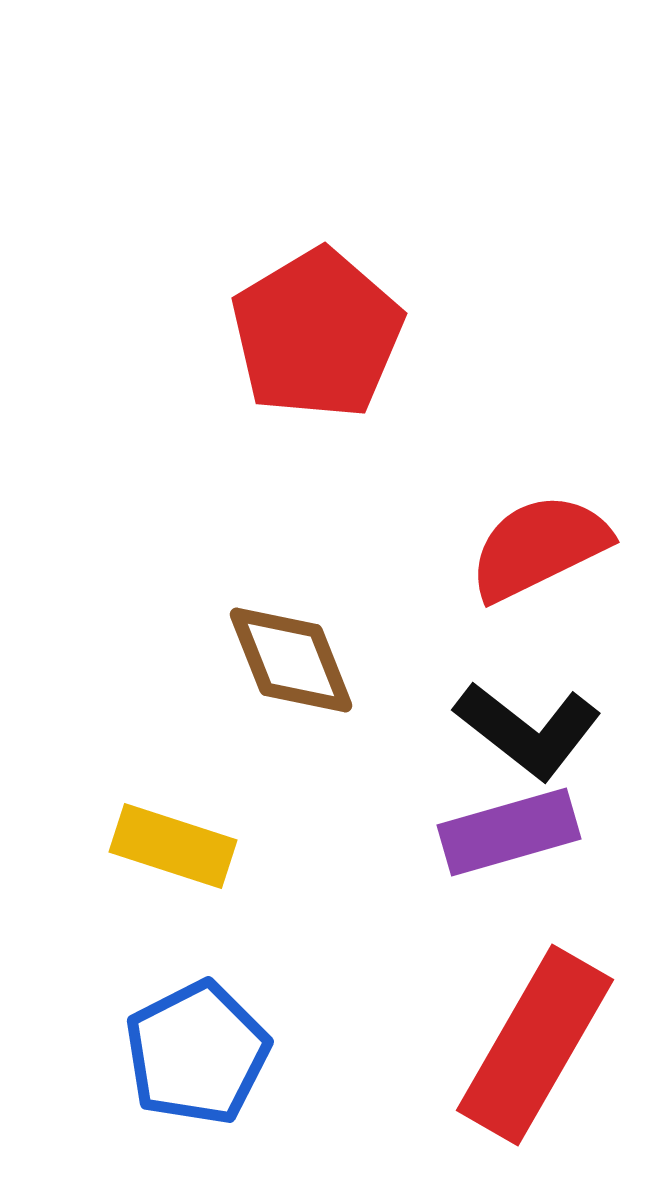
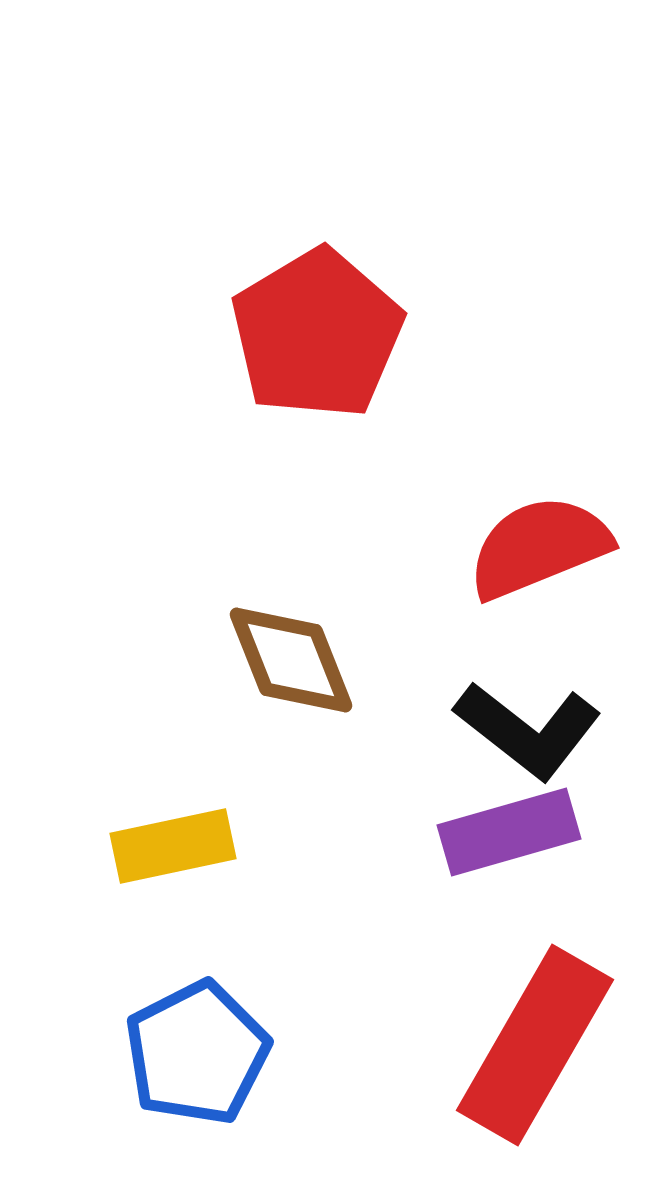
red semicircle: rotated 4 degrees clockwise
yellow rectangle: rotated 30 degrees counterclockwise
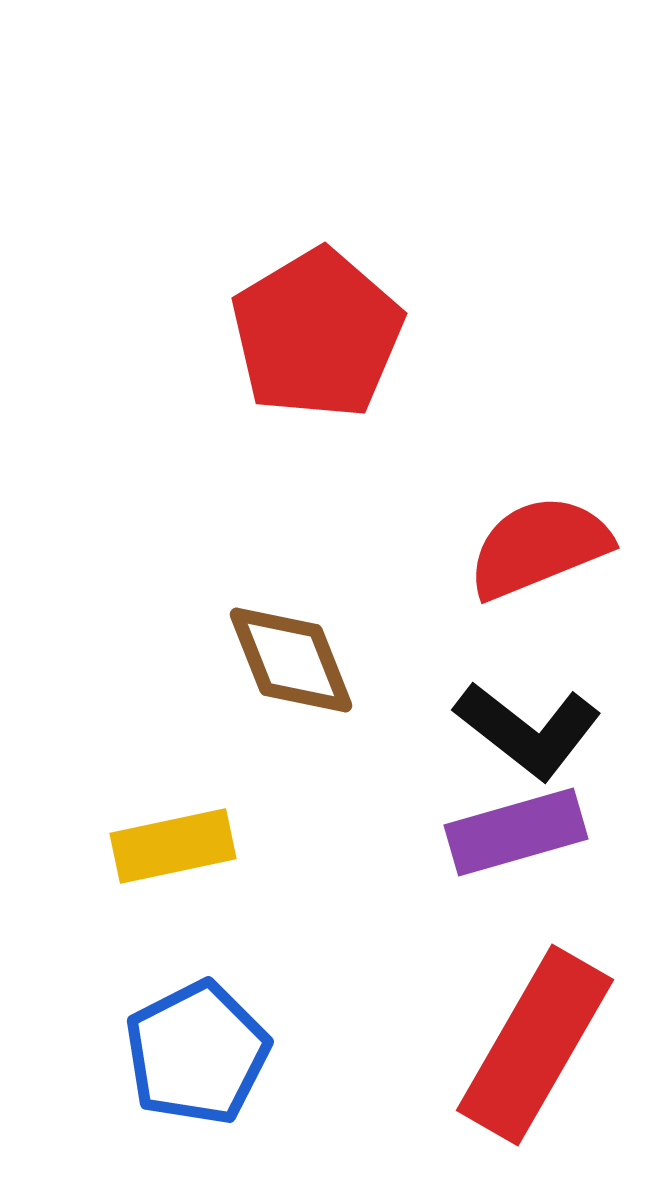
purple rectangle: moved 7 px right
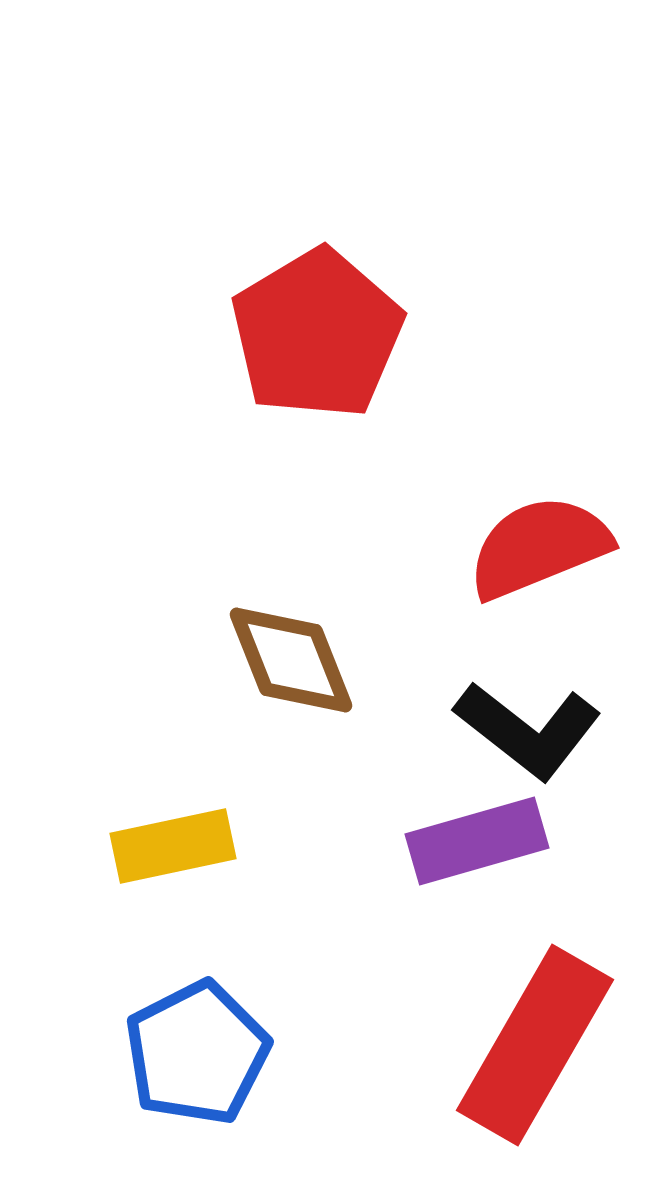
purple rectangle: moved 39 px left, 9 px down
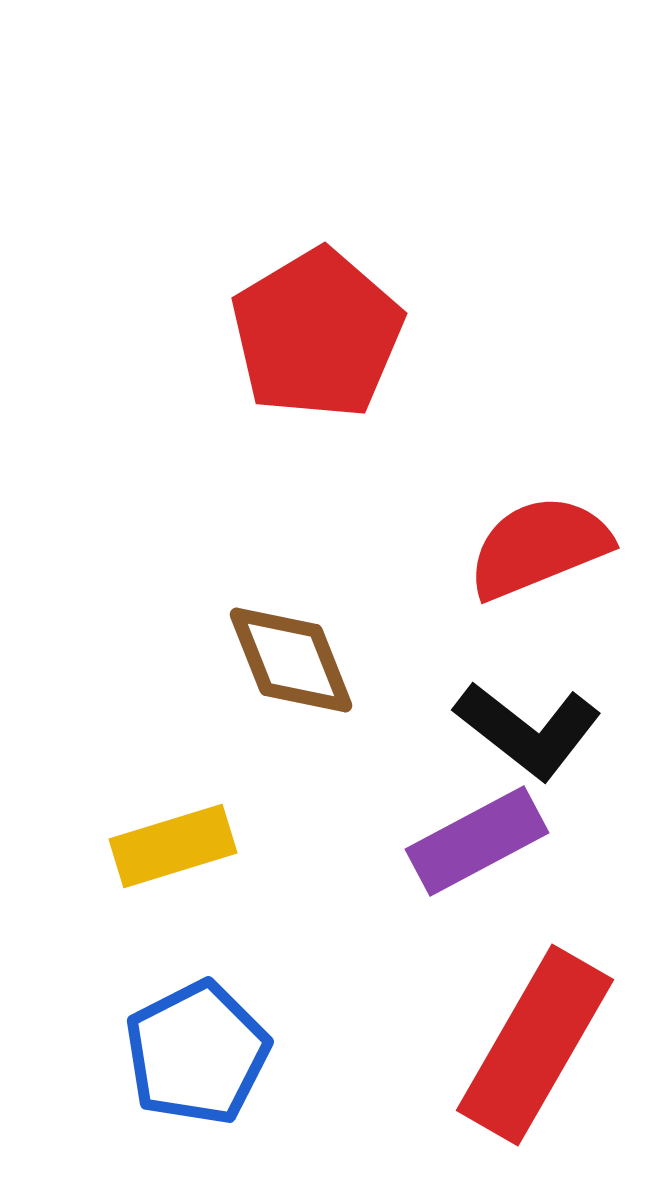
purple rectangle: rotated 12 degrees counterclockwise
yellow rectangle: rotated 5 degrees counterclockwise
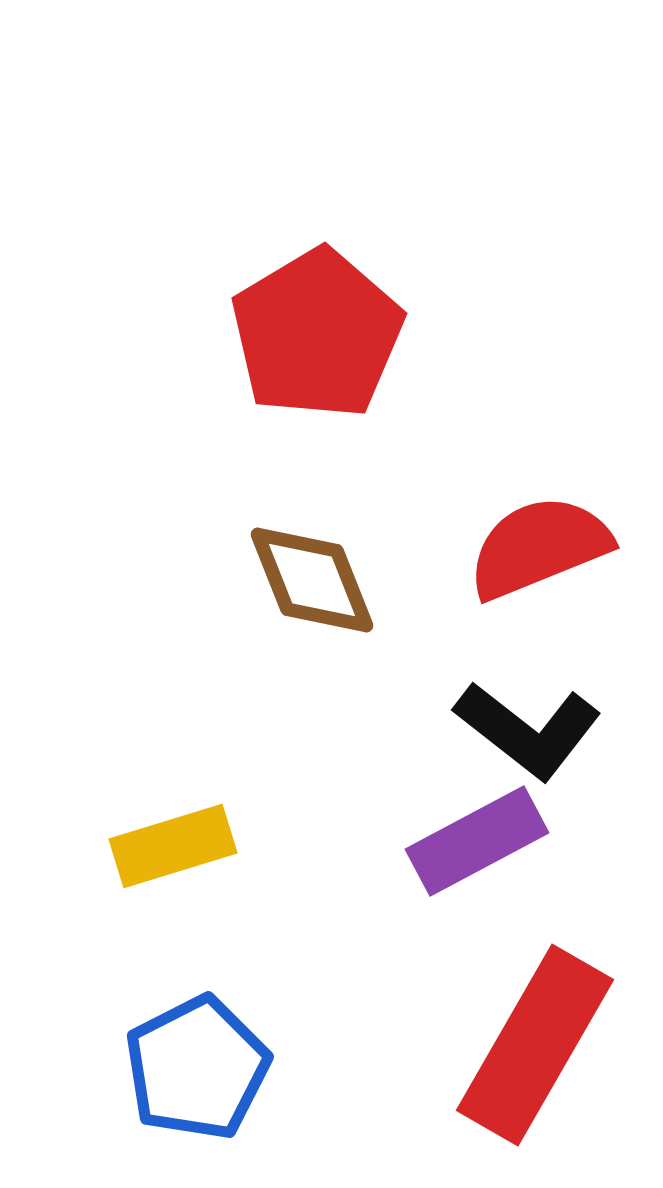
brown diamond: moved 21 px right, 80 px up
blue pentagon: moved 15 px down
